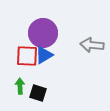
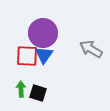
gray arrow: moved 1 px left, 4 px down; rotated 25 degrees clockwise
blue triangle: rotated 24 degrees counterclockwise
green arrow: moved 1 px right, 3 px down
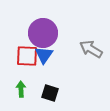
black square: moved 12 px right
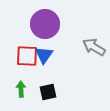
purple circle: moved 2 px right, 9 px up
gray arrow: moved 3 px right, 2 px up
black square: moved 2 px left, 1 px up; rotated 30 degrees counterclockwise
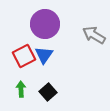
gray arrow: moved 12 px up
red square: moved 3 px left; rotated 30 degrees counterclockwise
black square: rotated 30 degrees counterclockwise
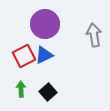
gray arrow: rotated 50 degrees clockwise
blue triangle: rotated 30 degrees clockwise
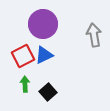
purple circle: moved 2 px left
red square: moved 1 px left
green arrow: moved 4 px right, 5 px up
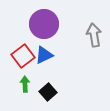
purple circle: moved 1 px right
red square: rotated 10 degrees counterclockwise
